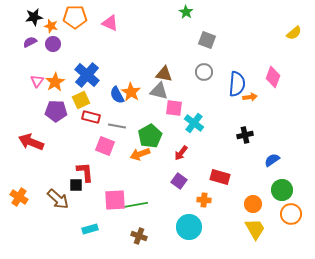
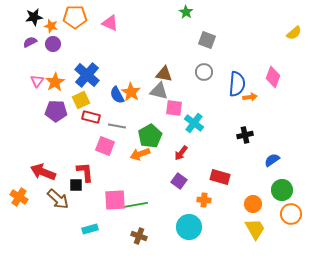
red arrow at (31, 142): moved 12 px right, 30 px down
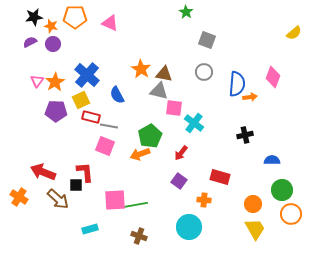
orange star at (131, 92): moved 10 px right, 23 px up
gray line at (117, 126): moved 8 px left
blue semicircle at (272, 160): rotated 35 degrees clockwise
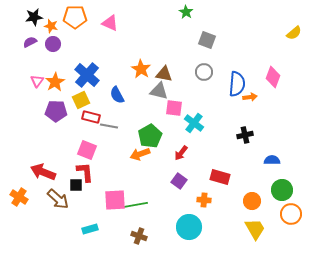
pink square at (105, 146): moved 18 px left, 4 px down
orange circle at (253, 204): moved 1 px left, 3 px up
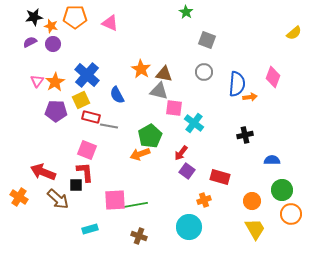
purple square at (179, 181): moved 8 px right, 10 px up
orange cross at (204, 200): rotated 24 degrees counterclockwise
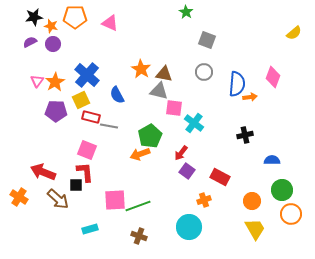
red rectangle at (220, 177): rotated 12 degrees clockwise
green line at (135, 205): moved 3 px right, 1 px down; rotated 10 degrees counterclockwise
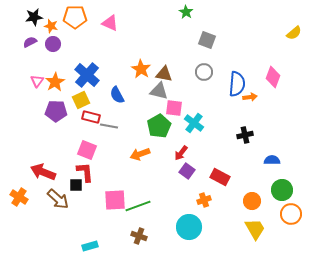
green pentagon at (150, 136): moved 9 px right, 10 px up
cyan rectangle at (90, 229): moved 17 px down
